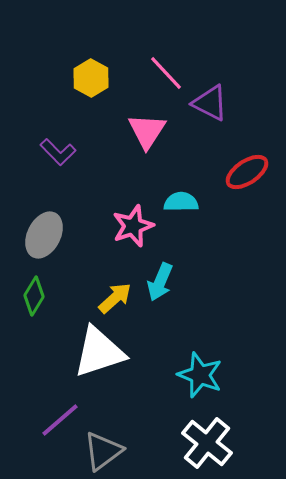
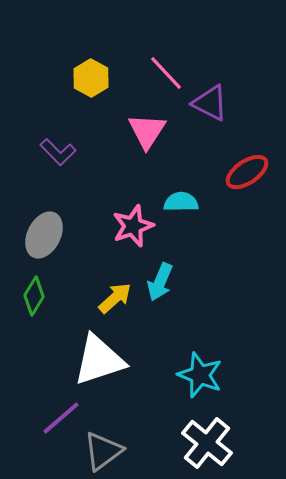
white triangle: moved 8 px down
purple line: moved 1 px right, 2 px up
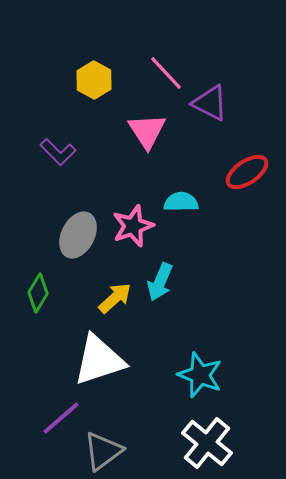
yellow hexagon: moved 3 px right, 2 px down
pink triangle: rotated 6 degrees counterclockwise
gray ellipse: moved 34 px right
green diamond: moved 4 px right, 3 px up
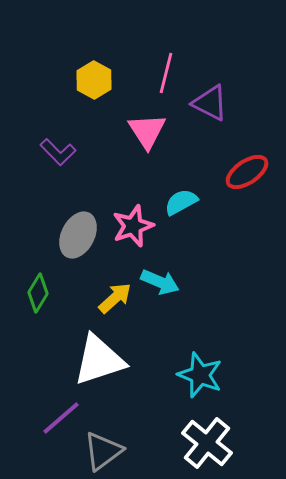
pink line: rotated 57 degrees clockwise
cyan semicircle: rotated 28 degrees counterclockwise
cyan arrow: rotated 90 degrees counterclockwise
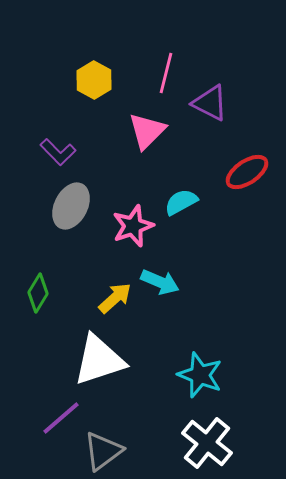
pink triangle: rotated 18 degrees clockwise
gray ellipse: moved 7 px left, 29 px up
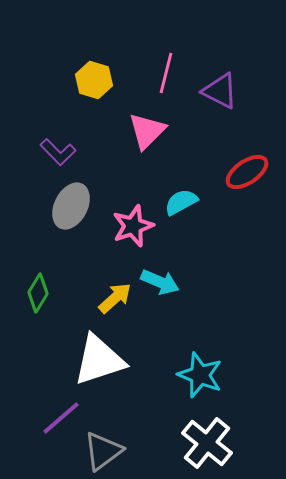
yellow hexagon: rotated 12 degrees counterclockwise
purple triangle: moved 10 px right, 12 px up
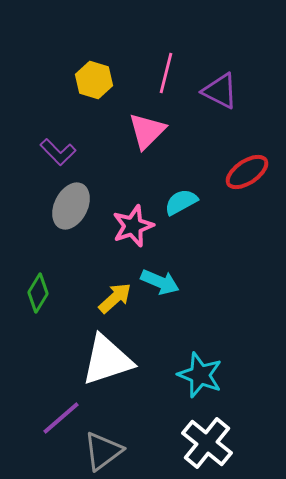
white triangle: moved 8 px right
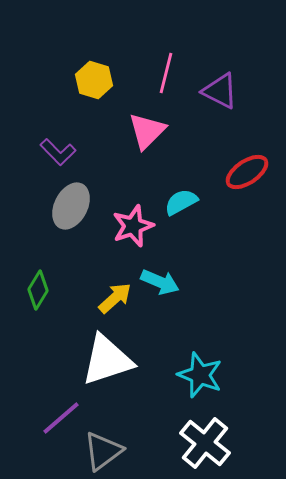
green diamond: moved 3 px up
white cross: moved 2 px left
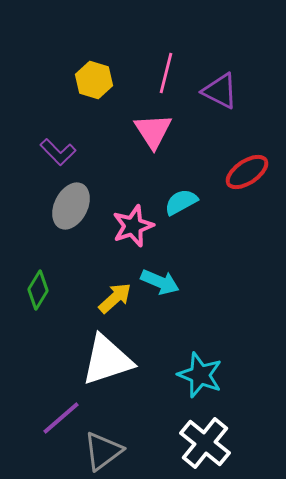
pink triangle: moved 6 px right; rotated 18 degrees counterclockwise
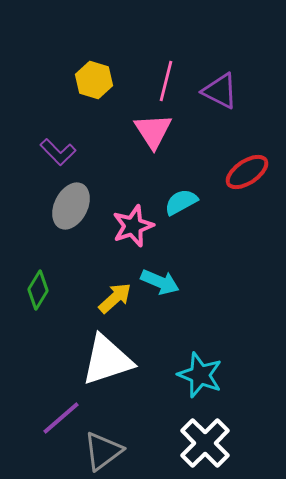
pink line: moved 8 px down
white cross: rotated 6 degrees clockwise
